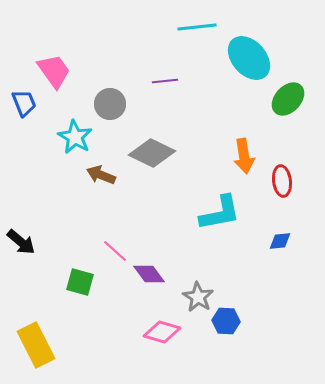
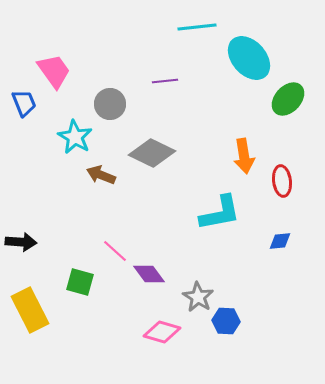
black arrow: rotated 36 degrees counterclockwise
yellow rectangle: moved 6 px left, 35 px up
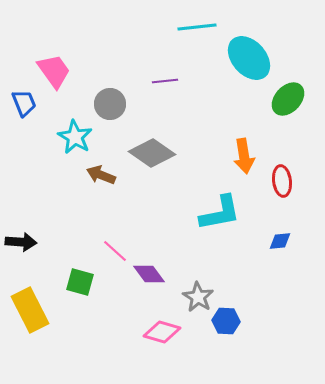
gray diamond: rotated 9 degrees clockwise
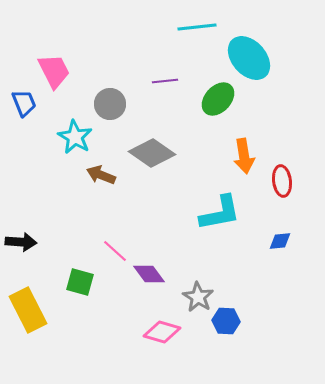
pink trapezoid: rotated 9 degrees clockwise
green ellipse: moved 70 px left
yellow rectangle: moved 2 px left
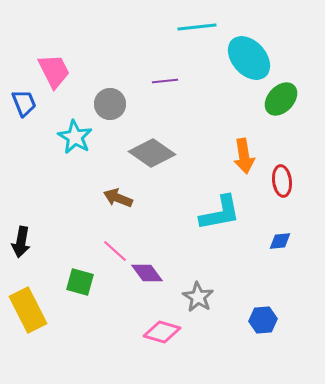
green ellipse: moved 63 px right
brown arrow: moved 17 px right, 23 px down
black arrow: rotated 96 degrees clockwise
purple diamond: moved 2 px left, 1 px up
blue hexagon: moved 37 px right, 1 px up; rotated 8 degrees counterclockwise
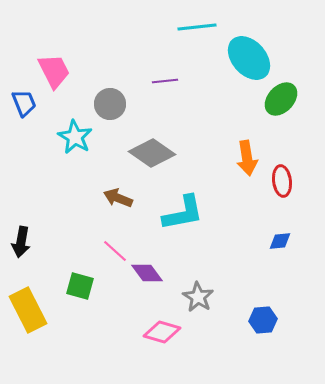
orange arrow: moved 3 px right, 2 px down
cyan L-shape: moved 37 px left
green square: moved 4 px down
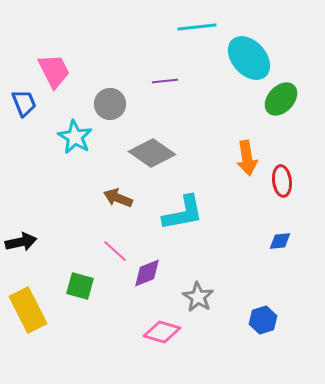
black arrow: rotated 112 degrees counterclockwise
purple diamond: rotated 76 degrees counterclockwise
blue hexagon: rotated 12 degrees counterclockwise
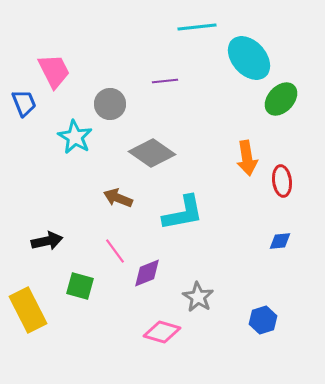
black arrow: moved 26 px right, 1 px up
pink line: rotated 12 degrees clockwise
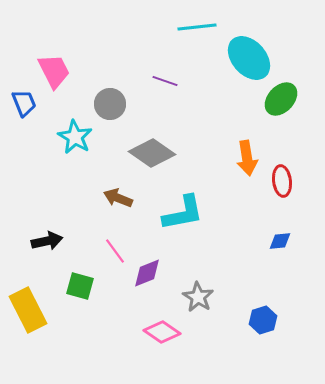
purple line: rotated 25 degrees clockwise
pink diamond: rotated 18 degrees clockwise
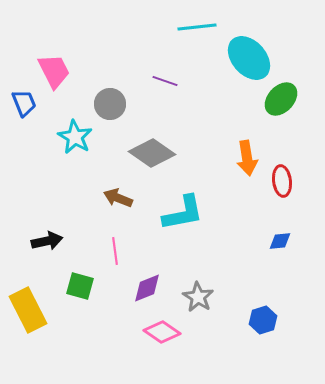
pink line: rotated 28 degrees clockwise
purple diamond: moved 15 px down
